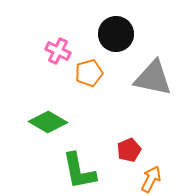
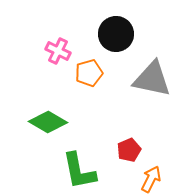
gray triangle: moved 1 px left, 1 px down
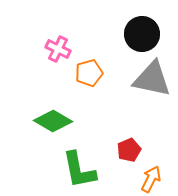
black circle: moved 26 px right
pink cross: moved 2 px up
green diamond: moved 5 px right, 1 px up
green L-shape: moved 1 px up
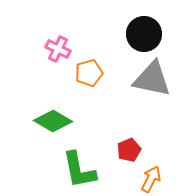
black circle: moved 2 px right
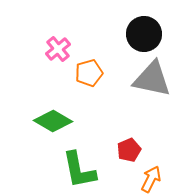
pink cross: rotated 25 degrees clockwise
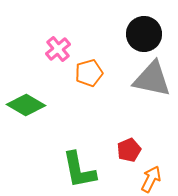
green diamond: moved 27 px left, 16 px up
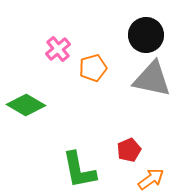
black circle: moved 2 px right, 1 px down
orange pentagon: moved 4 px right, 5 px up
orange arrow: rotated 28 degrees clockwise
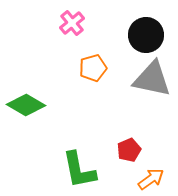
pink cross: moved 14 px right, 26 px up
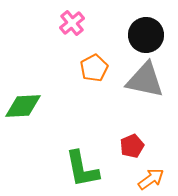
orange pentagon: moved 1 px right; rotated 12 degrees counterclockwise
gray triangle: moved 7 px left, 1 px down
green diamond: moved 3 px left, 1 px down; rotated 33 degrees counterclockwise
red pentagon: moved 3 px right, 4 px up
green L-shape: moved 3 px right, 1 px up
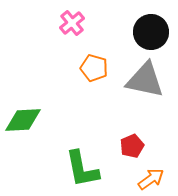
black circle: moved 5 px right, 3 px up
orange pentagon: rotated 28 degrees counterclockwise
green diamond: moved 14 px down
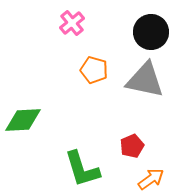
orange pentagon: moved 2 px down
green L-shape: rotated 6 degrees counterclockwise
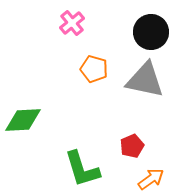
orange pentagon: moved 1 px up
